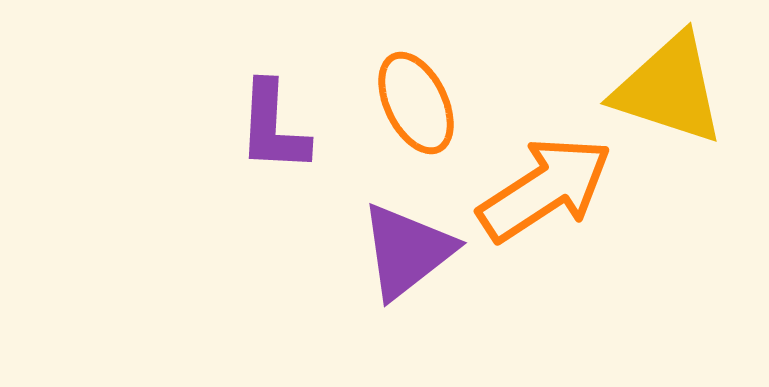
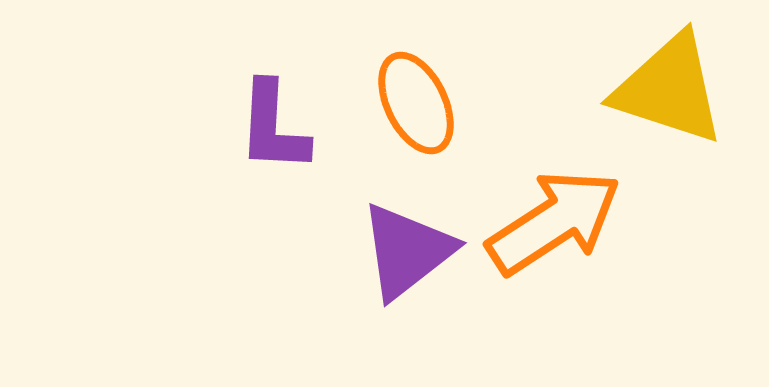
orange arrow: moved 9 px right, 33 px down
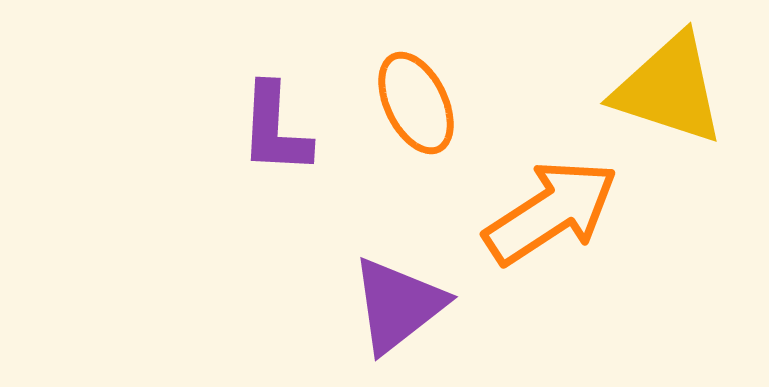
purple L-shape: moved 2 px right, 2 px down
orange arrow: moved 3 px left, 10 px up
purple triangle: moved 9 px left, 54 px down
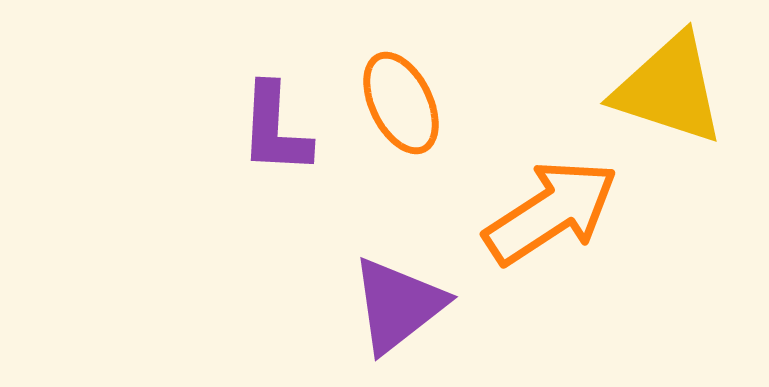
orange ellipse: moved 15 px left
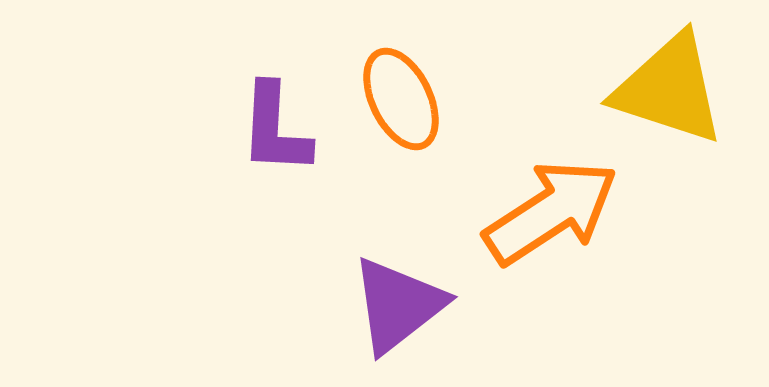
orange ellipse: moved 4 px up
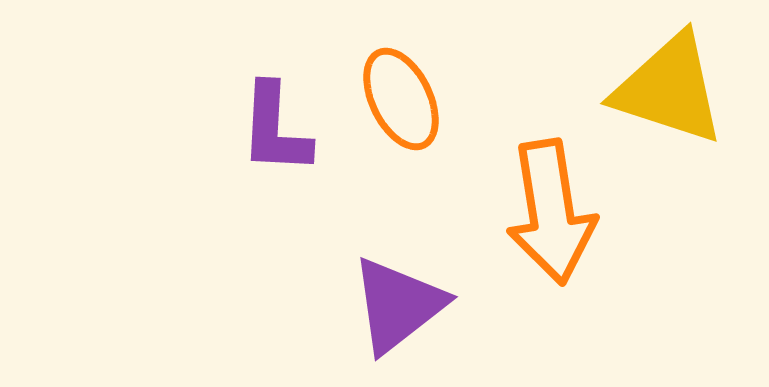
orange arrow: rotated 114 degrees clockwise
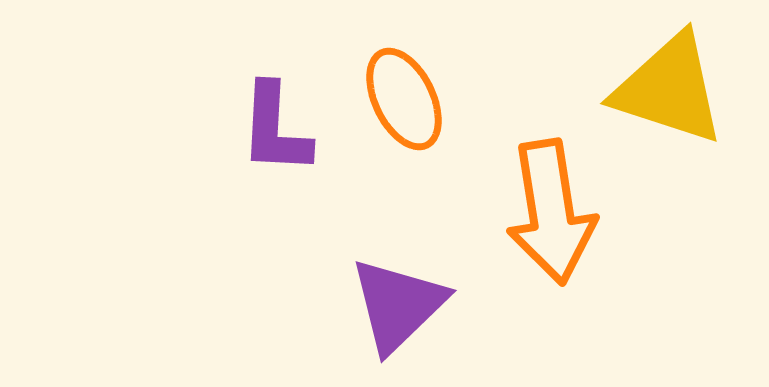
orange ellipse: moved 3 px right
purple triangle: rotated 6 degrees counterclockwise
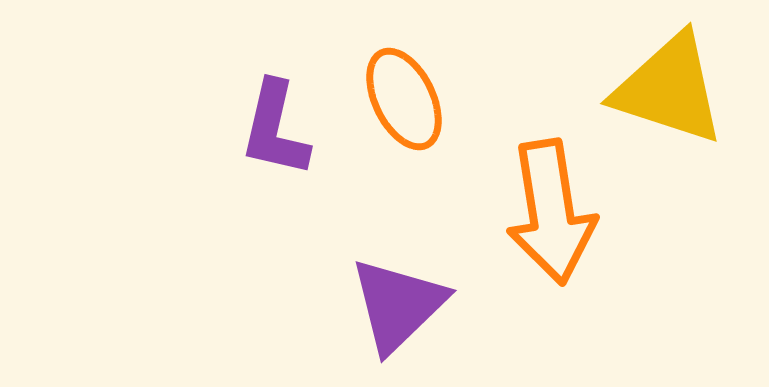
purple L-shape: rotated 10 degrees clockwise
